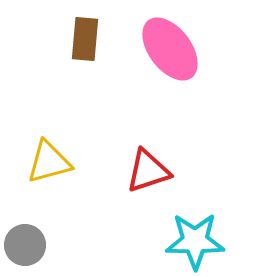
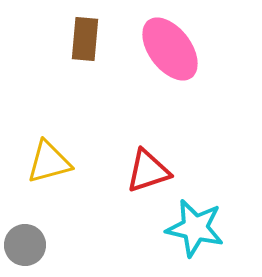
cyan star: moved 13 px up; rotated 12 degrees clockwise
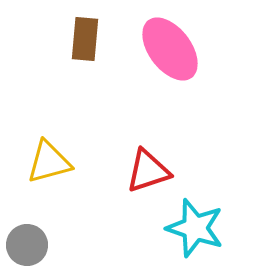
cyan star: rotated 6 degrees clockwise
gray circle: moved 2 px right
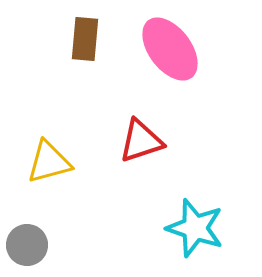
red triangle: moved 7 px left, 30 px up
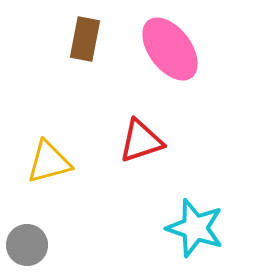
brown rectangle: rotated 6 degrees clockwise
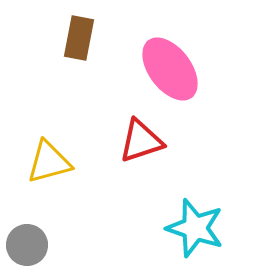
brown rectangle: moved 6 px left, 1 px up
pink ellipse: moved 20 px down
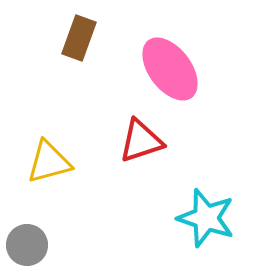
brown rectangle: rotated 9 degrees clockwise
cyan star: moved 11 px right, 10 px up
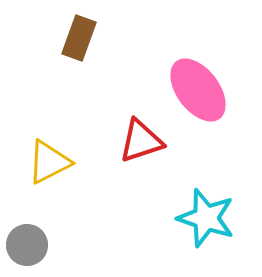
pink ellipse: moved 28 px right, 21 px down
yellow triangle: rotated 12 degrees counterclockwise
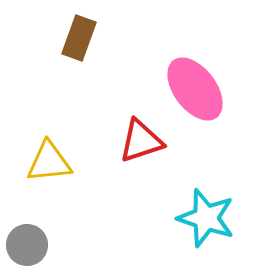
pink ellipse: moved 3 px left, 1 px up
yellow triangle: rotated 21 degrees clockwise
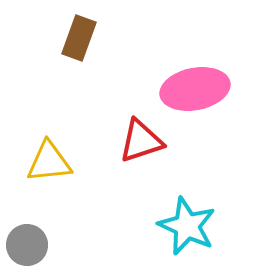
pink ellipse: rotated 64 degrees counterclockwise
cyan star: moved 19 px left, 8 px down; rotated 6 degrees clockwise
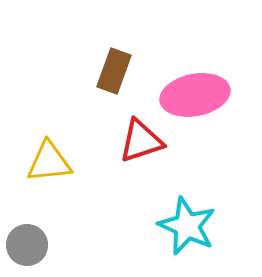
brown rectangle: moved 35 px right, 33 px down
pink ellipse: moved 6 px down
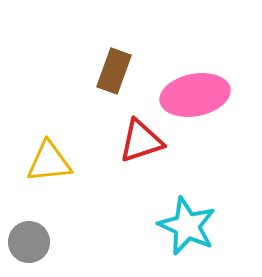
gray circle: moved 2 px right, 3 px up
